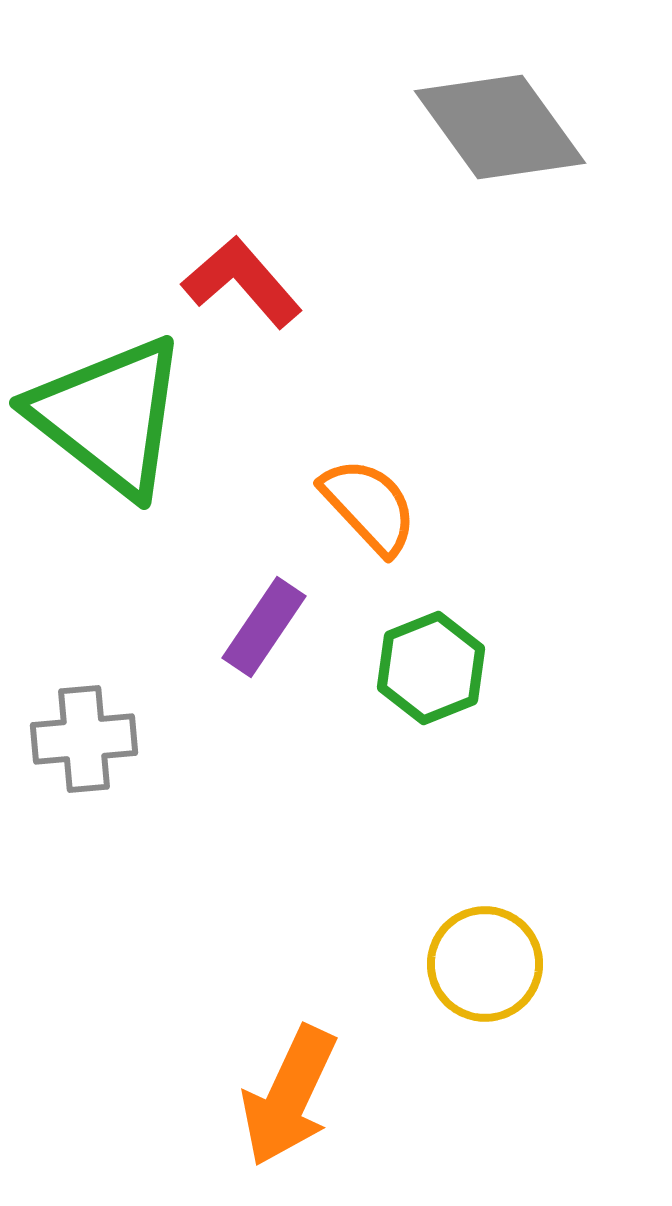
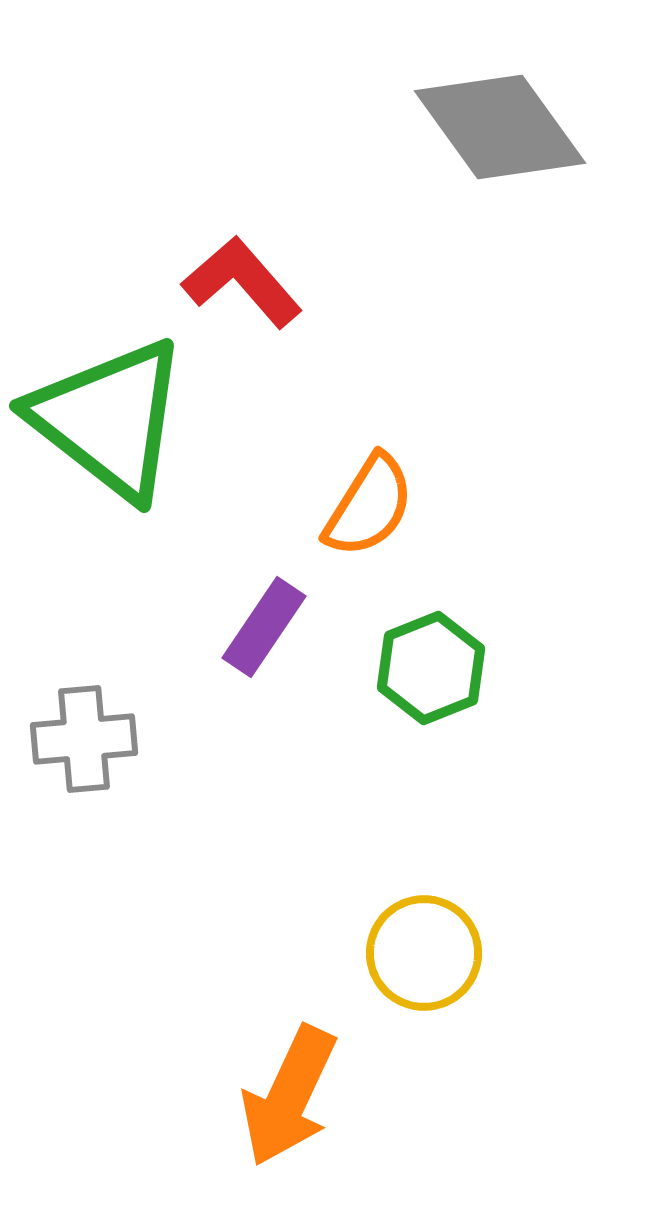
green triangle: moved 3 px down
orange semicircle: rotated 75 degrees clockwise
yellow circle: moved 61 px left, 11 px up
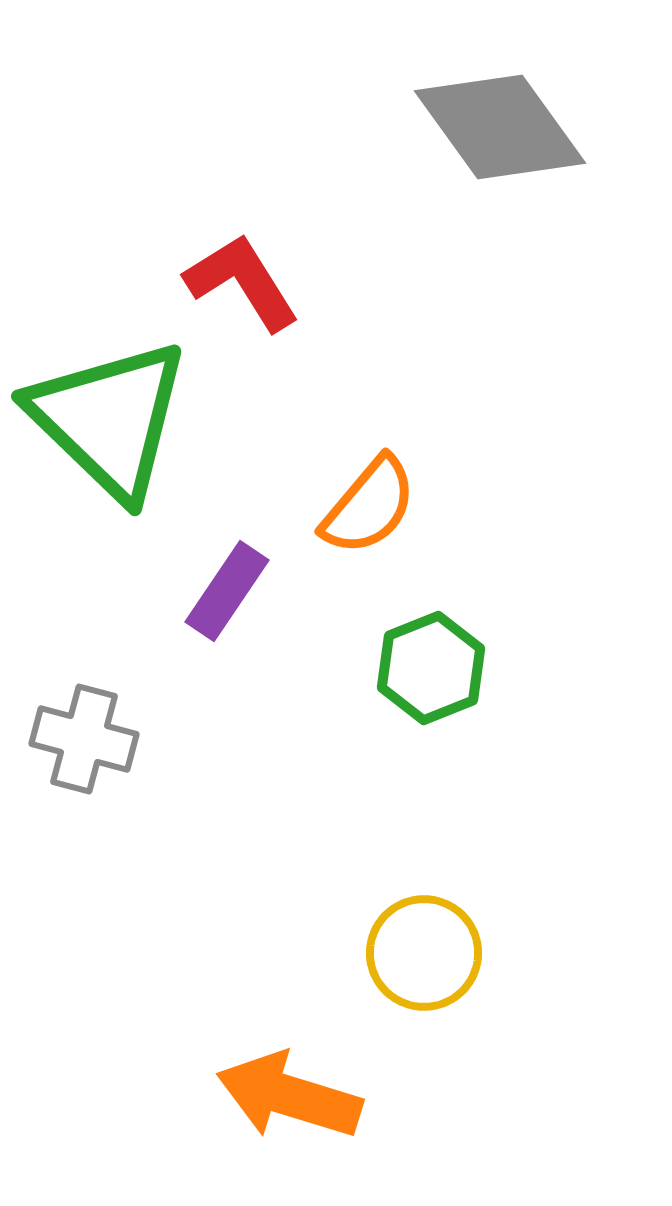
red L-shape: rotated 9 degrees clockwise
green triangle: rotated 6 degrees clockwise
orange semicircle: rotated 8 degrees clockwise
purple rectangle: moved 37 px left, 36 px up
gray cross: rotated 20 degrees clockwise
orange arrow: rotated 82 degrees clockwise
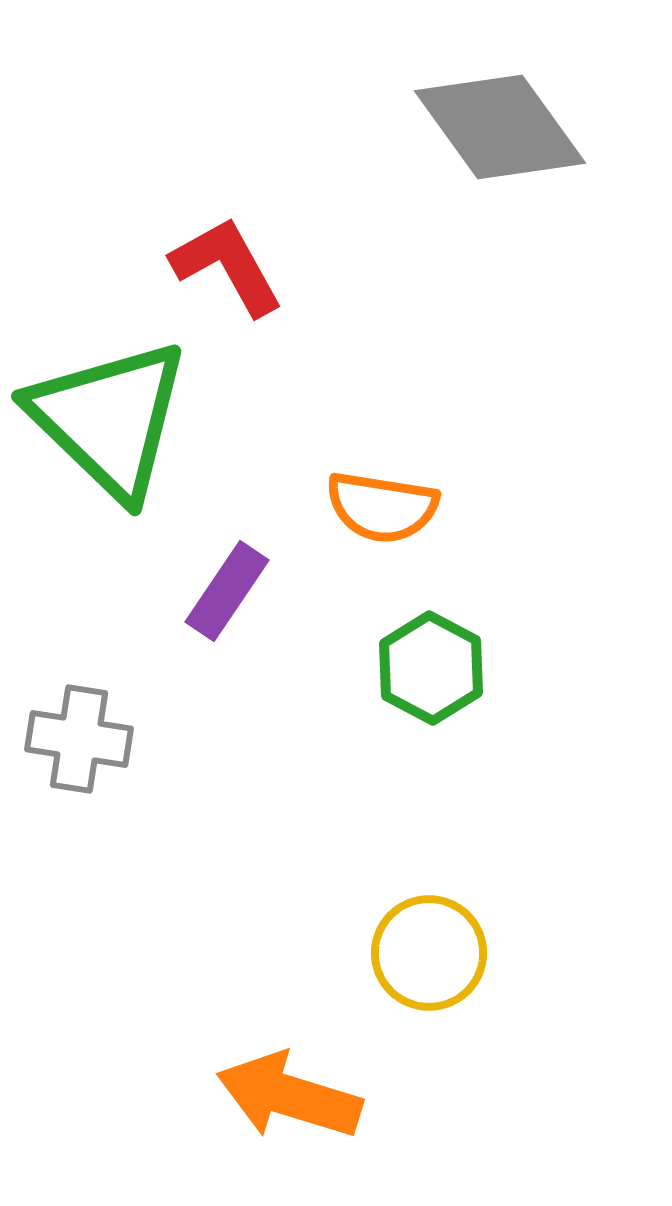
red L-shape: moved 15 px left, 16 px up; rotated 3 degrees clockwise
orange semicircle: moved 13 px right, 1 px down; rotated 59 degrees clockwise
green hexagon: rotated 10 degrees counterclockwise
gray cross: moved 5 px left; rotated 6 degrees counterclockwise
yellow circle: moved 5 px right
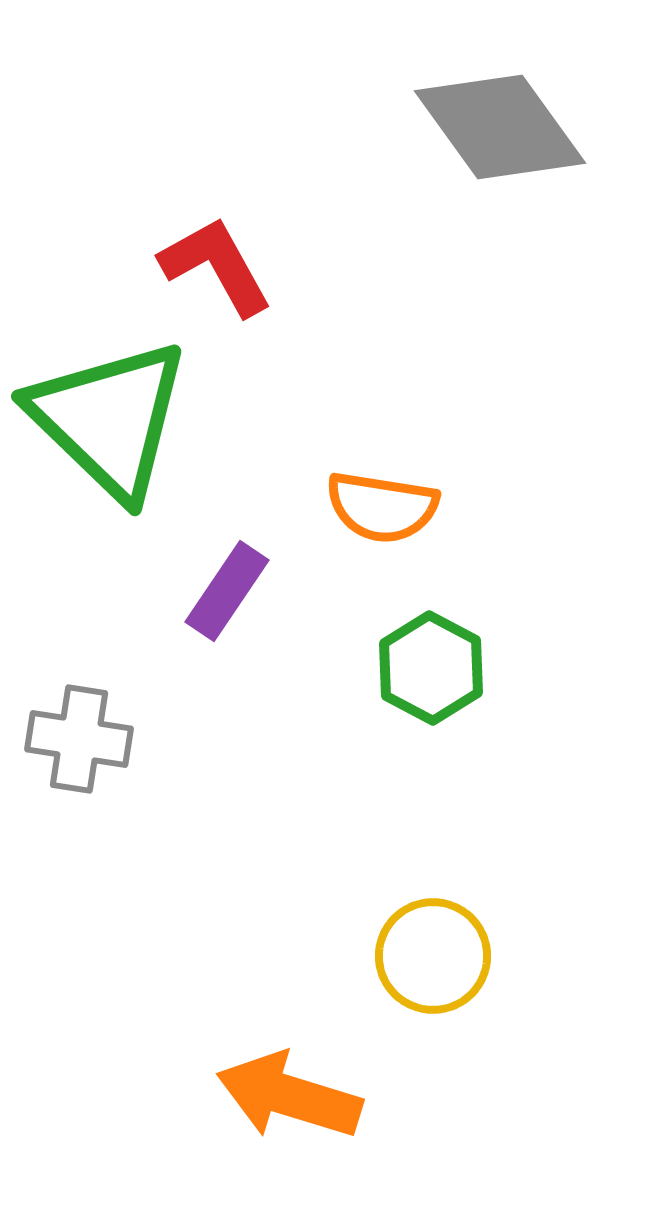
red L-shape: moved 11 px left
yellow circle: moved 4 px right, 3 px down
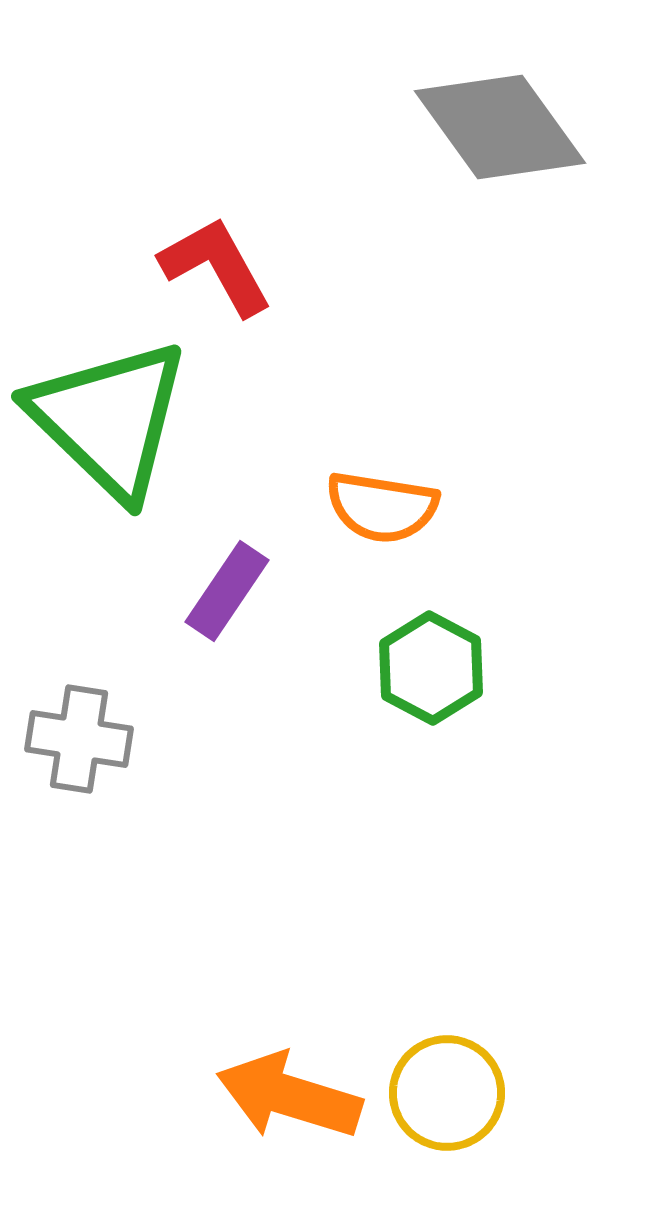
yellow circle: moved 14 px right, 137 px down
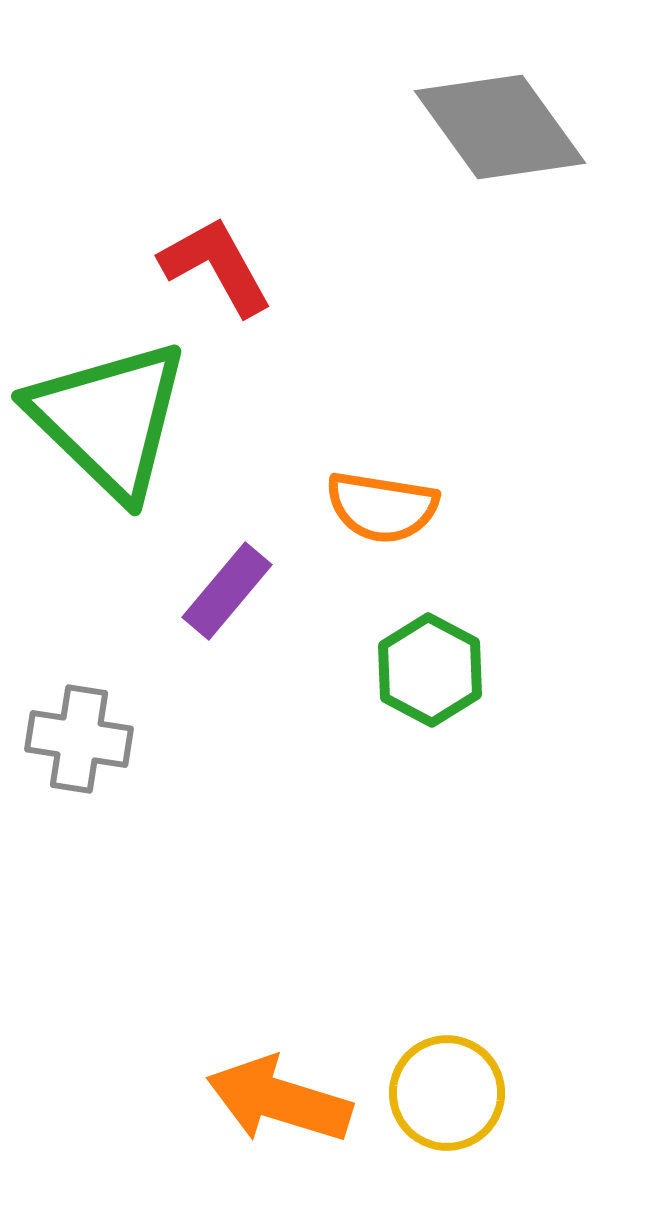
purple rectangle: rotated 6 degrees clockwise
green hexagon: moved 1 px left, 2 px down
orange arrow: moved 10 px left, 4 px down
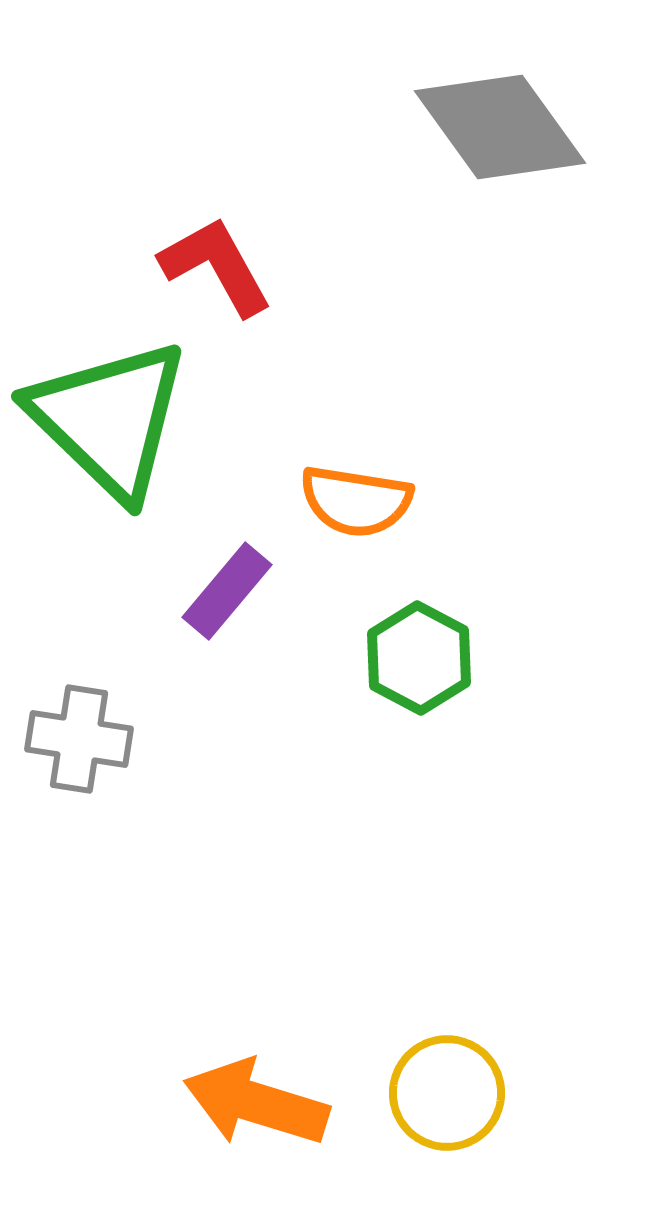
orange semicircle: moved 26 px left, 6 px up
green hexagon: moved 11 px left, 12 px up
orange arrow: moved 23 px left, 3 px down
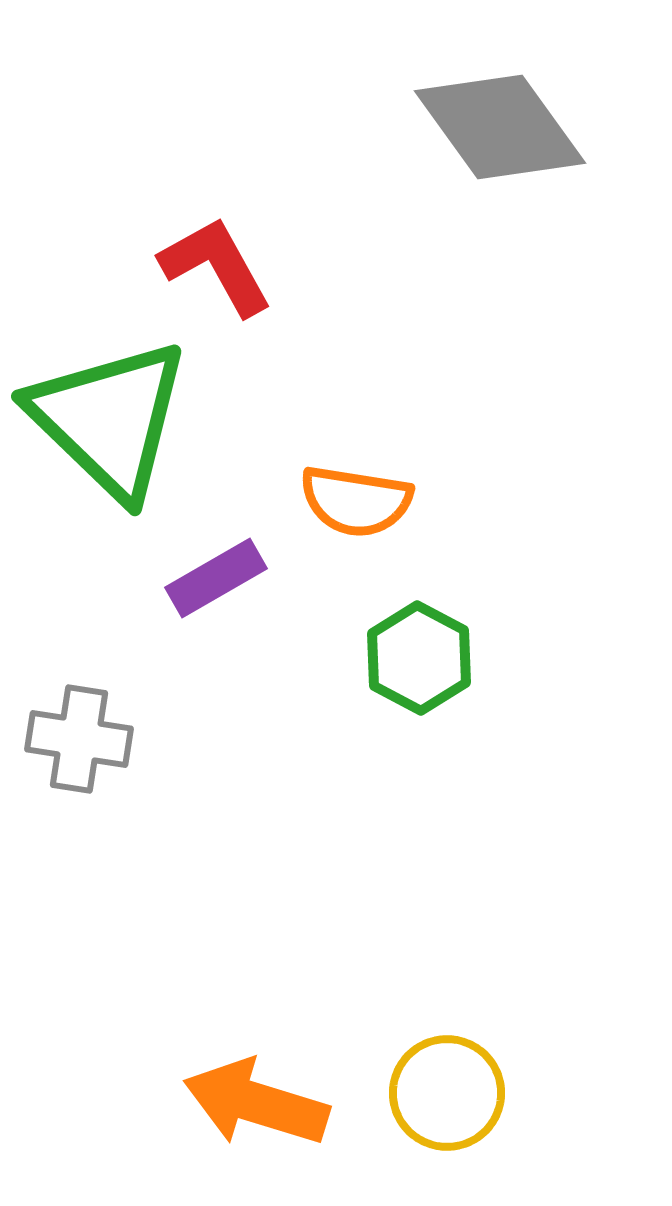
purple rectangle: moved 11 px left, 13 px up; rotated 20 degrees clockwise
